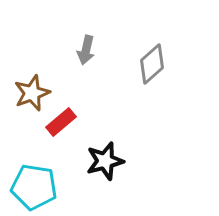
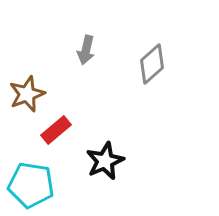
brown star: moved 5 px left, 1 px down
red rectangle: moved 5 px left, 8 px down
black star: rotated 9 degrees counterclockwise
cyan pentagon: moved 3 px left, 2 px up
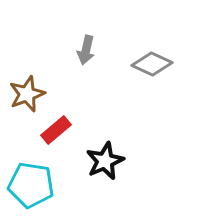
gray diamond: rotated 66 degrees clockwise
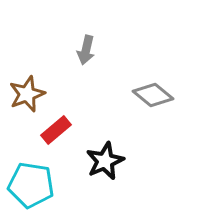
gray diamond: moved 1 px right, 31 px down; rotated 15 degrees clockwise
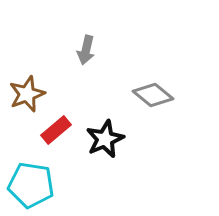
black star: moved 22 px up
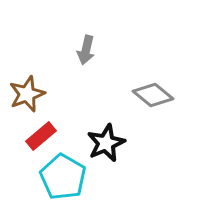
red rectangle: moved 15 px left, 6 px down
black star: moved 1 px right, 4 px down
cyan pentagon: moved 32 px right, 8 px up; rotated 21 degrees clockwise
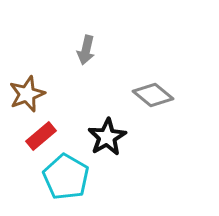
black star: moved 1 px right, 6 px up; rotated 6 degrees counterclockwise
cyan pentagon: moved 3 px right
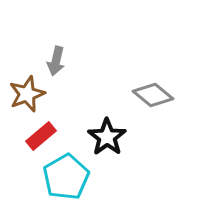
gray arrow: moved 30 px left, 11 px down
black star: rotated 6 degrees counterclockwise
cyan pentagon: rotated 12 degrees clockwise
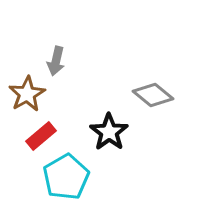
brown star: rotated 9 degrees counterclockwise
black star: moved 2 px right, 5 px up
